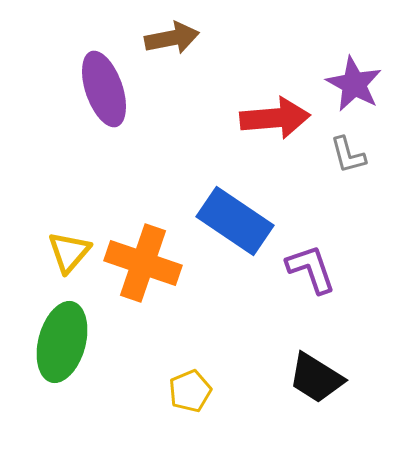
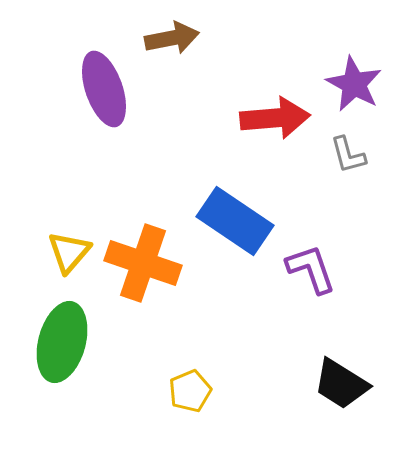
black trapezoid: moved 25 px right, 6 px down
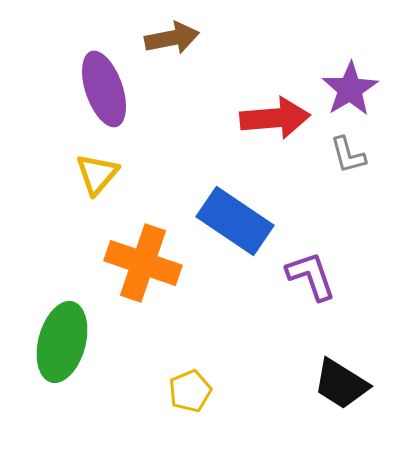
purple star: moved 4 px left, 5 px down; rotated 12 degrees clockwise
yellow triangle: moved 28 px right, 78 px up
purple L-shape: moved 7 px down
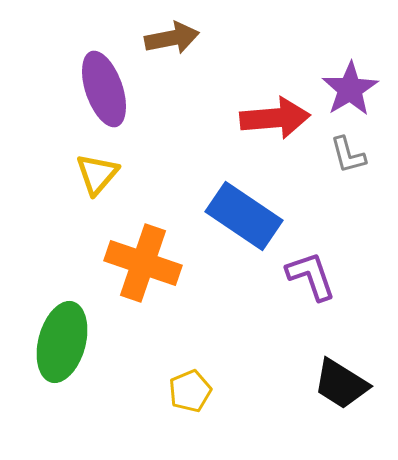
blue rectangle: moved 9 px right, 5 px up
